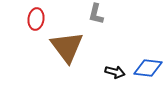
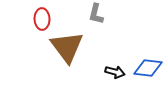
red ellipse: moved 6 px right; rotated 10 degrees counterclockwise
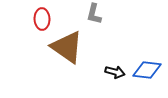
gray L-shape: moved 2 px left
brown triangle: rotated 18 degrees counterclockwise
blue diamond: moved 1 px left, 2 px down
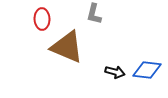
brown triangle: rotated 12 degrees counterclockwise
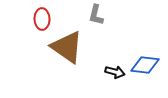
gray L-shape: moved 2 px right, 1 px down
brown triangle: rotated 12 degrees clockwise
blue diamond: moved 2 px left, 5 px up
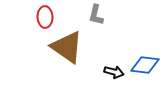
red ellipse: moved 3 px right, 2 px up
black arrow: moved 1 px left
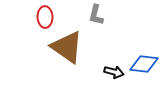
blue diamond: moved 1 px left, 1 px up
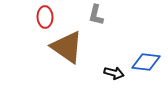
blue diamond: moved 2 px right, 2 px up
black arrow: moved 1 px down
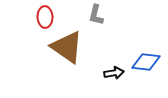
black arrow: rotated 24 degrees counterclockwise
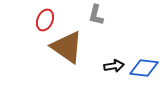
red ellipse: moved 3 px down; rotated 25 degrees clockwise
blue diamond: moved 2 px left, 6 px down
black arrow: moved 7 px up
